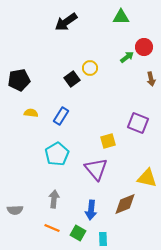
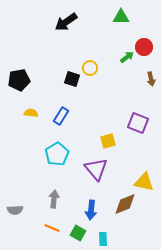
black square: rotated 35 degrees counterclockwise
yellow triangle: moved 3 px left, 4 px down
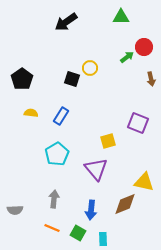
black pentagon: moved 3 px right, 1 px up; rotated 25 degrees counterclockwise
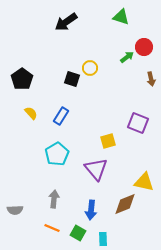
green triangle: rotated 18 degrees clockwise
yellow semicircle: rotated 40 degrees clockwise
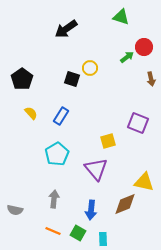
black arrow: moved 7 px down
gray semicircle: rotated 14 degrees clockwise
orange line: moved 1 px right, 3 px down
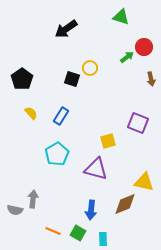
purple triangle: rotated 35 degrees counterclockwise
gray arrow: moved 21 px left
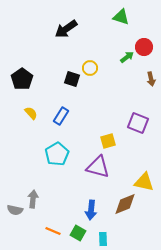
purple triangle: moved 2 px right, 2 px up
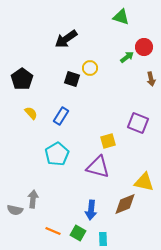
black arrow: moved 10 px down
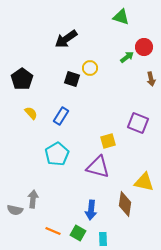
brown diamond: rotated 60 degrees counterclockwise
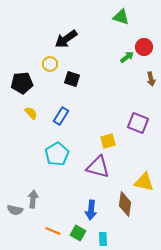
yellow circle: moved 40 px left, 4 px up
black pentagon: moved 4 px down; rotated 30 degrees clockwise
